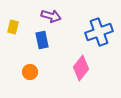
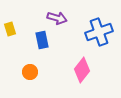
purple arrow: moved 6 px right, 2 px down
yellow rectangle: moved 3 px left, 2 px down; rotated 32 degrees counterclockwise
pink diamond: moved 1 px right, 2 px down
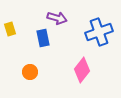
blue rectangle: moved 1 px right, 2 px up
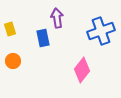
purple arrow: rotated 114 degrees counterclockwise
blue cross: moved 2 px right, 1 px up
orange circle: moved 17 px left, 11 px up
